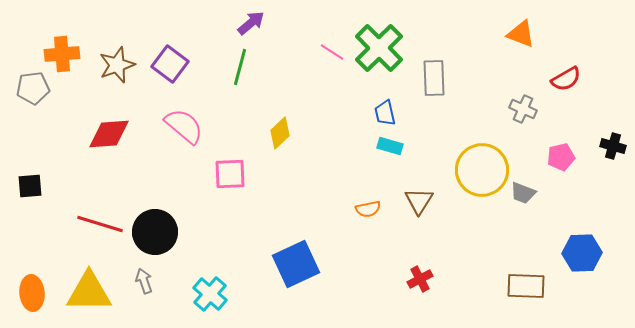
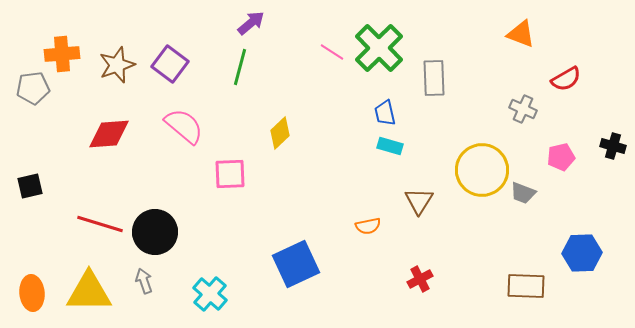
black square: rotated 8 degrees counterclockwise
orange semicircle: moved 17 px down
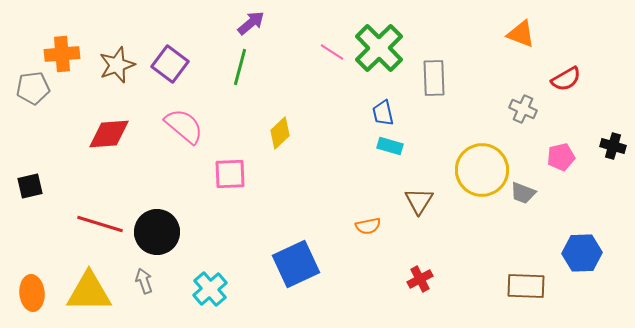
blue trapezoid: moved 2 px left
black circle: moved 2 px right
cyan cross: moved 5 px up; rotated 8 degrees clockwise
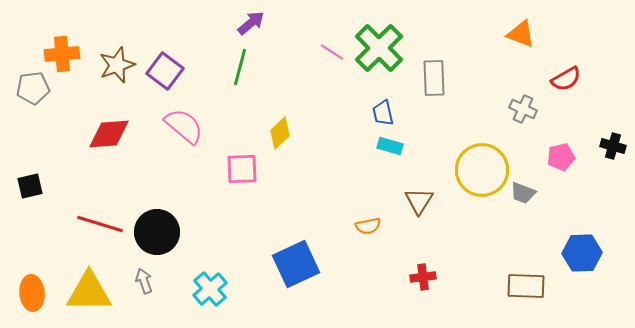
purple square: moved 5 px left, 7 px down
pink square: moved 12 px right, 5 px up
red cross: moved 3 px right, 2 px up; rotated 20 degrees clockwise
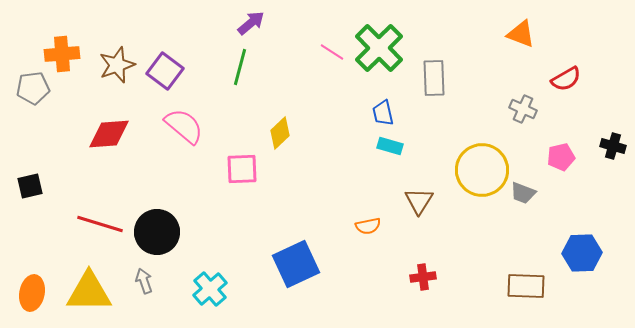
orange ellipse: rotated 16 degrees clockwise
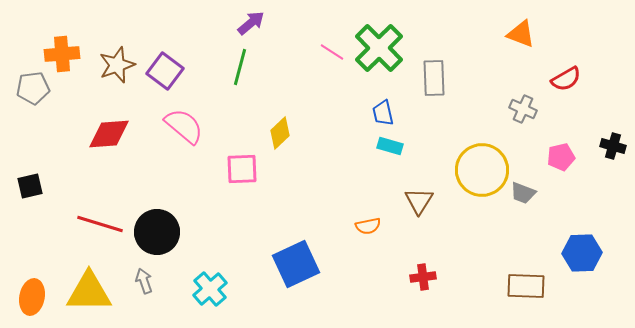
orange ellipse: moved 4 px down
